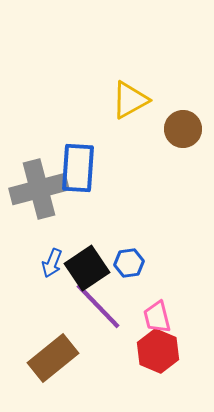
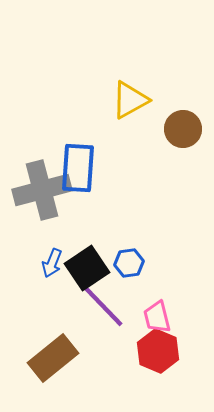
gray cross: moved 3 px right, 1 px down
purple line: moved 3 px right, 2 px up
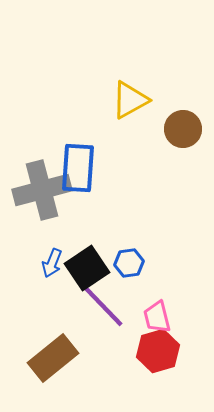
red hexagon: rotated 21 degrees clockwise
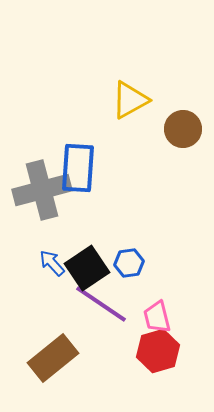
blue arrow: rotated 116 degrees clockwise
purple line: rotated 12 degrees counterclockwise
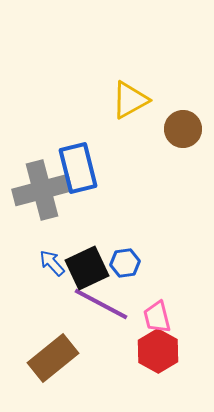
blue rectangle: rotated 18 degrees counterclockwise
blue hexagon: moved 4 px left
black square: rotated 9 degrees clockwise
purple line: rotated 6 degrees counterclockwise
red hexagon: rotated 15 degrees counterclockwise
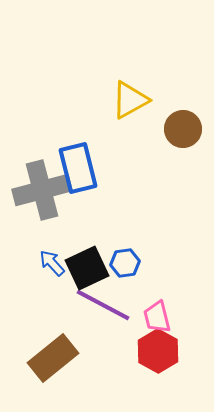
purple line: moved 2 px right, 1 px down
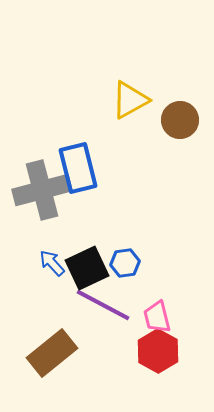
brown circle: moved 3 px left, 9 px up
brown rectangle: moved 1 px left, 5 px up
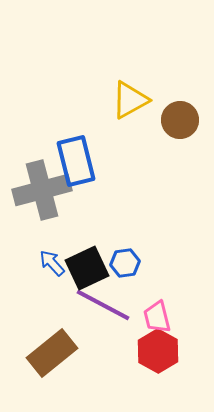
blue rectangle: moved 2 px left, 7 px up
